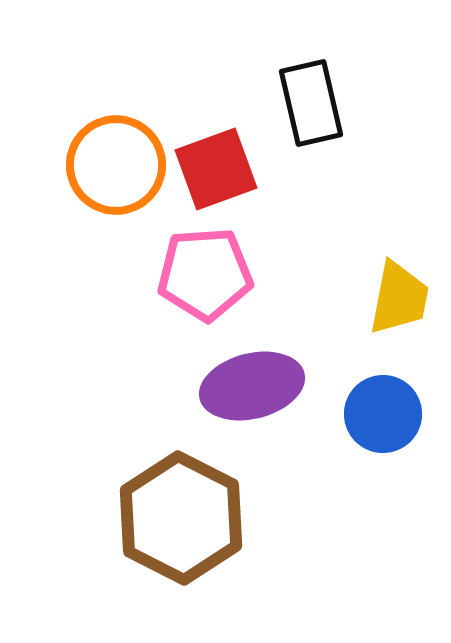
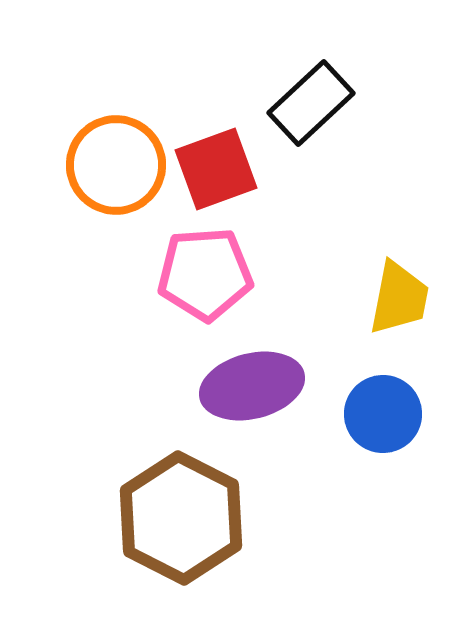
black rectangle: rotated 60 degrees clockwise
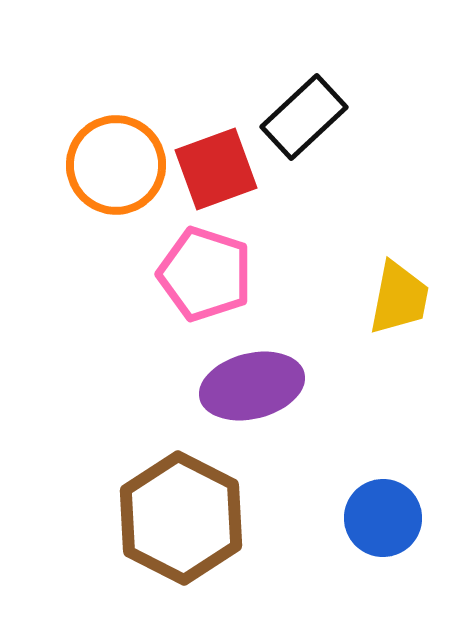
black rectangle: moved 7 px left, 14 px down
pink pentagon: rotated 22 degrees clockwise
blue circle: moved 104 px down
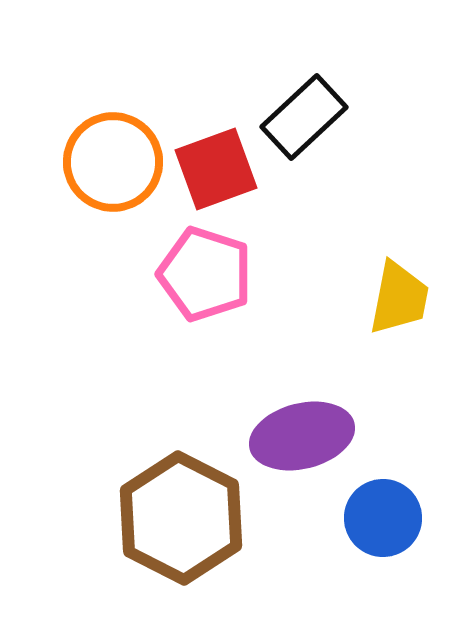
orange circle: moved 3 px left, 3 px up
purple ellipse: moved 50 px right, 50 px down
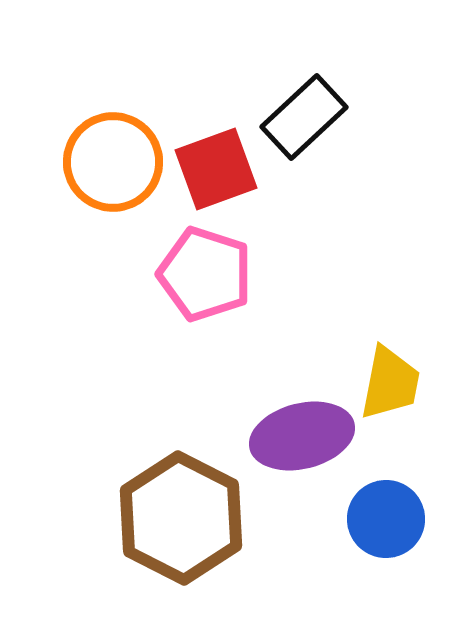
yellow trapezoid: moved 9 px left, 85 px down
blue circle: moved 3 px right, 1 px down
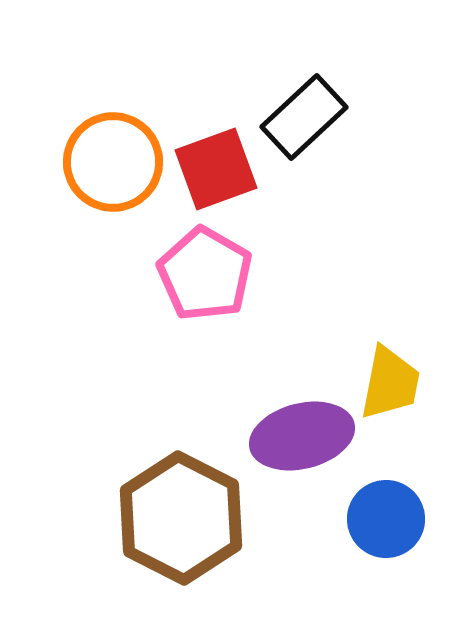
pink pentagon: rotated 12 degrees clockwise
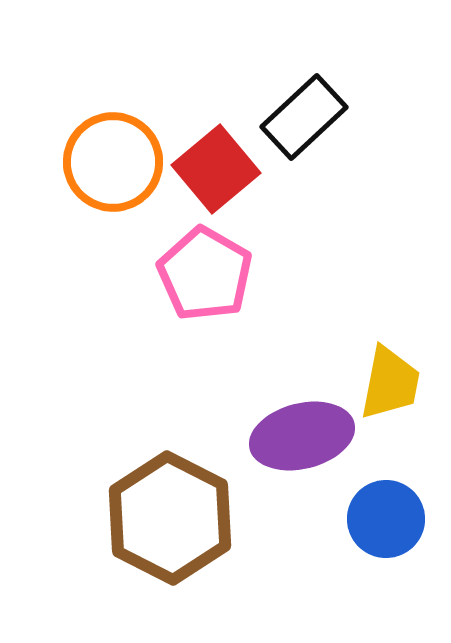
red square: rotated 20 degrees counterclockwise
brown hexagon: moved 11 px left
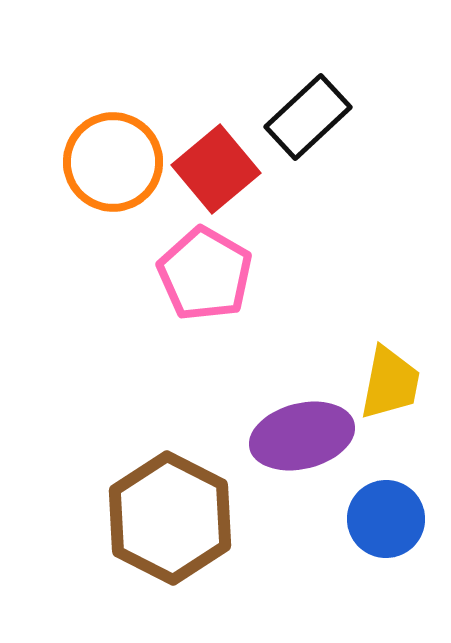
black rectangle: moved 4 px right
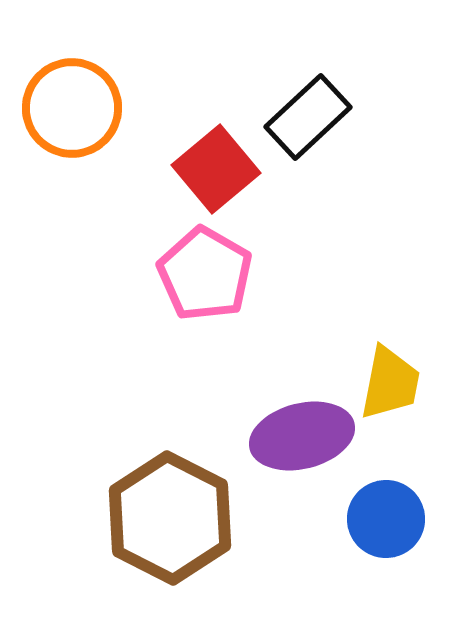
orange circle: moved 41 px left, 54 px up
